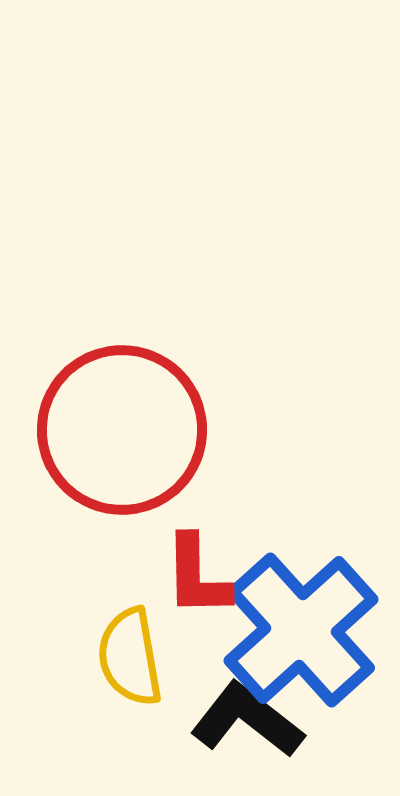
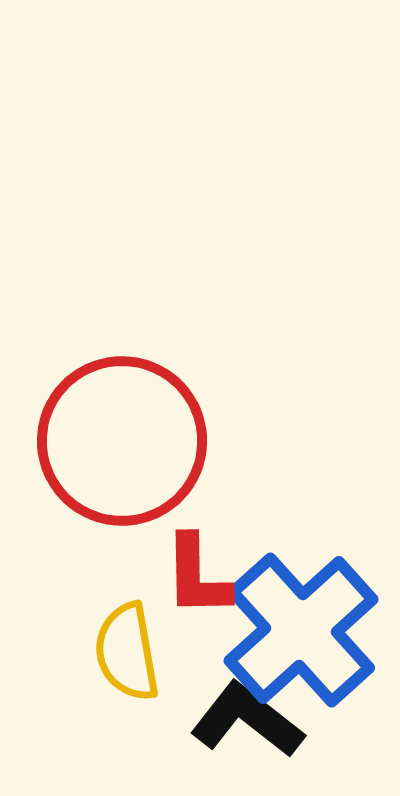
red circle: moved 11 px down
yellow semicircle: moved 3 px left, 5 px up
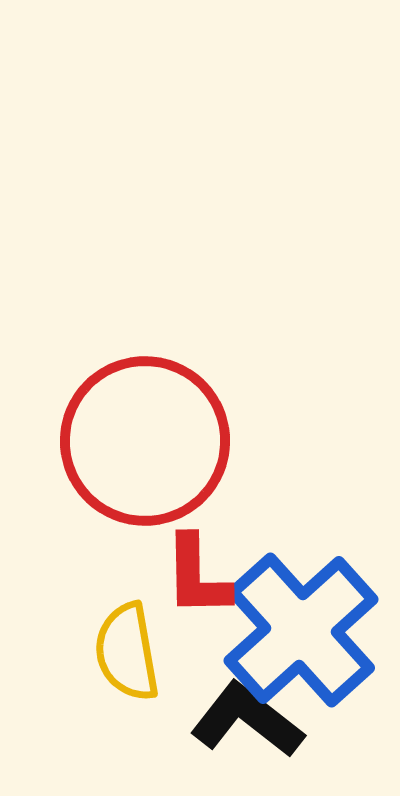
red circle: moved 23 px right
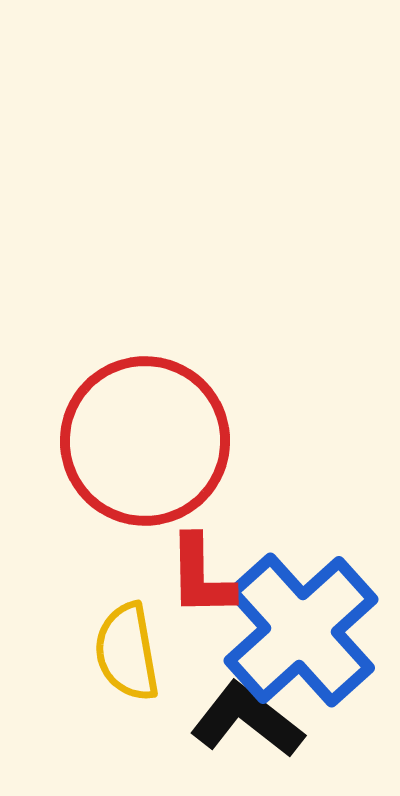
red L-shape: moved 4 px right
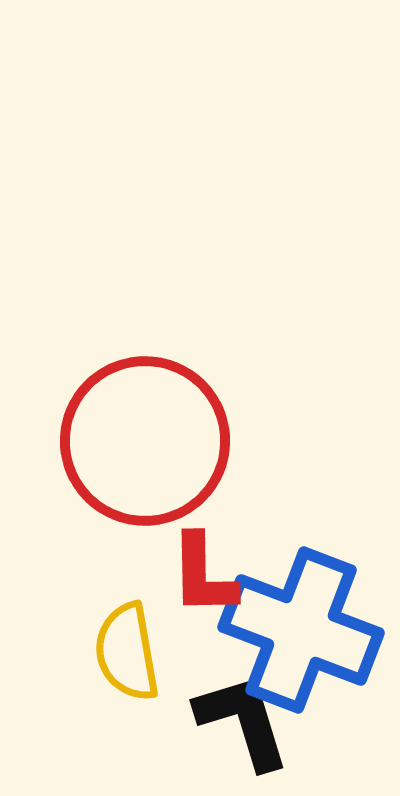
red L-shape: moved 2 px right, 1 px up
blue cross: rotated 27 degrees counterclockwise
black L-shape: moved 4 px left, 1 px down; rotated 35 degrees clockwise
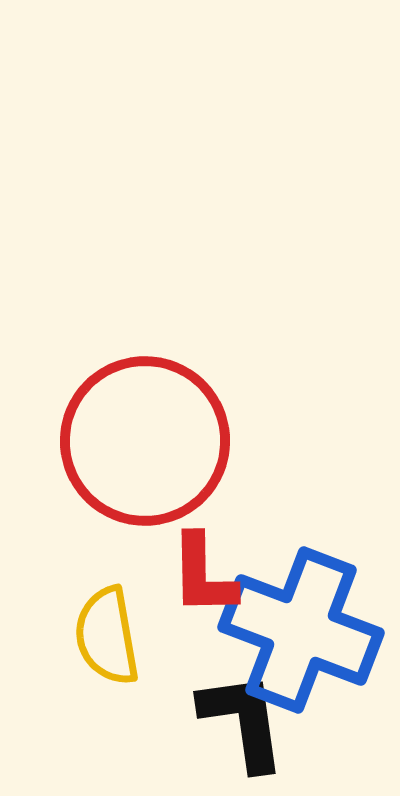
yellow semicircle: moved 20 px left, 16 px up
black L-shape: rotated 9 degrees clockwise
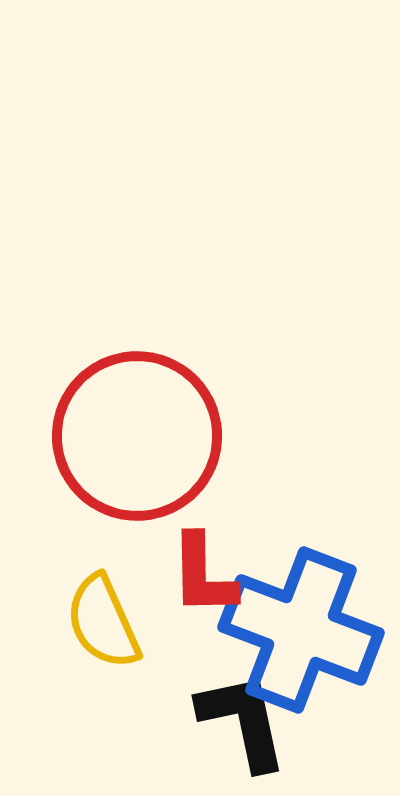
red circle: moved 8 px left, 5 px up
yellow semicircle: moved 4 px left, 14 px up; rotated 14 degrees counterclockwise
black L-shape: rotated 4 degrees counterclockwise
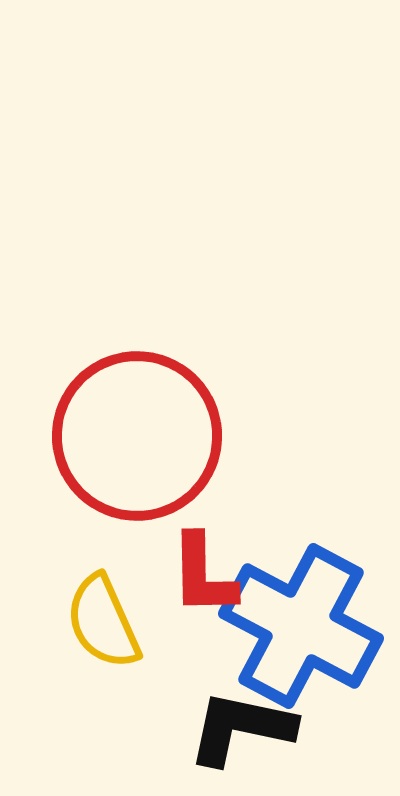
blue cross: moved 4 px up; rotated 7 degrees clockwise
black L-shape: moved 2 px left, 7 px down; rotated 66 degrees counterclockwise
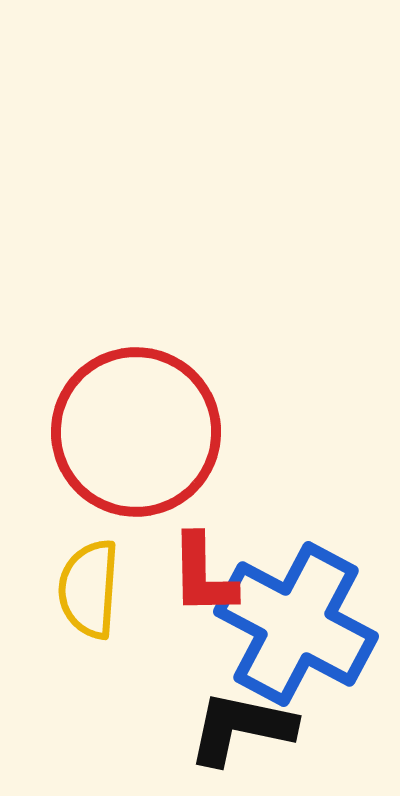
red circle: moved 1 px left, 4 px up
yellow semicircle: moved 14 px left, 33 px up; rotated 28 degrees clockwise
blue cross: moved 5 px left, 2 px up
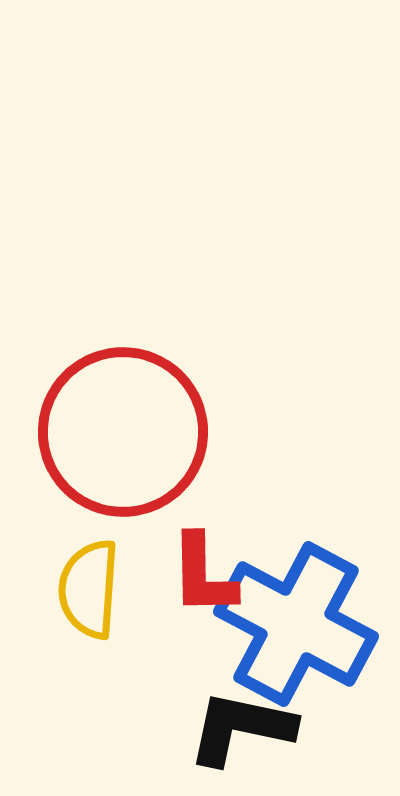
red circle: moved 13 px left
